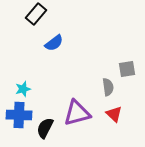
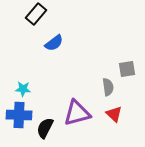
cyan star: rotated 21 degrees clockwise
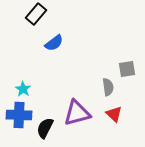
cyan star: rotated 28 degrees clockwise
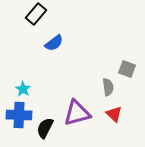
gray square: rotated 30 degrees clockwise
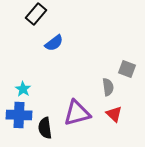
black semicircle: rotated 35 degrees counterclockwise
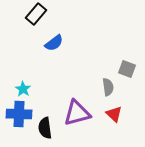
blue cross: moved 1 px up
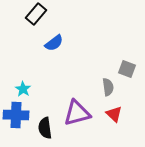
blue cross: moved 3 px left, 1 px down
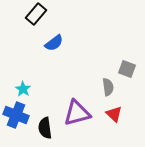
blue cross: rotated 20 degrees clockwise
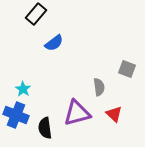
gray semicircle: moved 9 px left
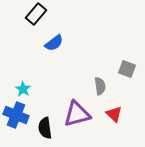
gray semicircle: moved 1 px right, 1 px up
purple triangle: moved 1 px down
